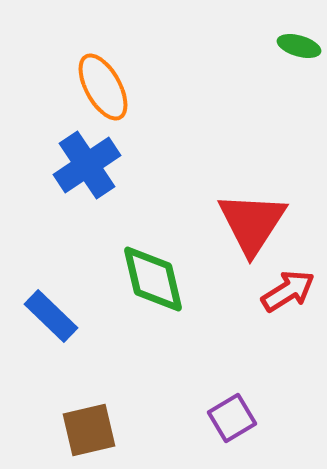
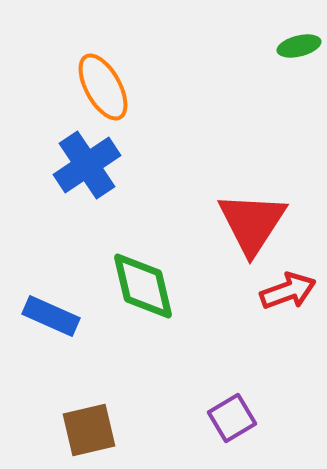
green ellipse: rotated 30 degrees counterclockwise
green diamond: moved 10 px left, 7 px down
red arrow: rotated 12 degrees clockwise
blue rectangle: rotated 20 degrees counterclockwise
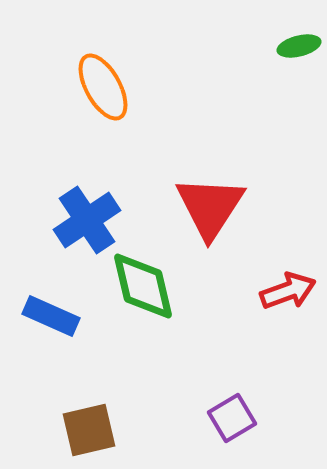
blue cross: moved 55 px down
red triangle: moved 42 px left, 16 px up
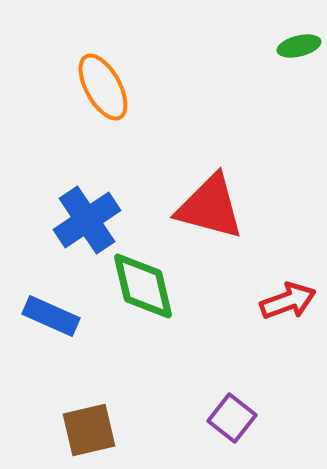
red triangle: rotated 48 degrees counterclockwise
red arrow: moved 10 px down
purple square: rotated 21 degrees counterclockwise
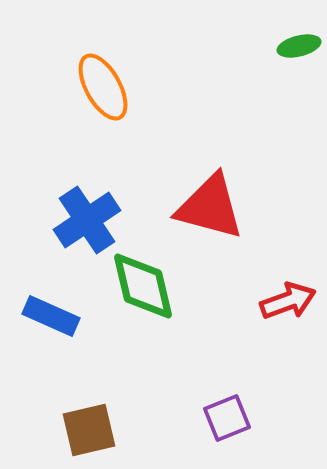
purple square: moved 5 px left; rotated 30 degrees clockwise
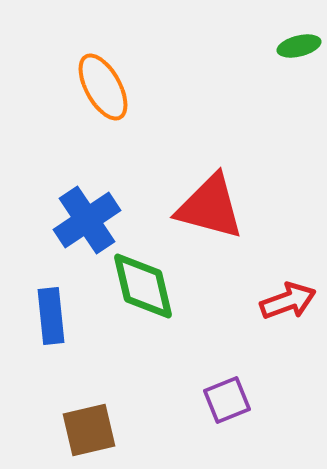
blue rectangle: rotated 60 degrees clockwise
purple square: moved 18 px up
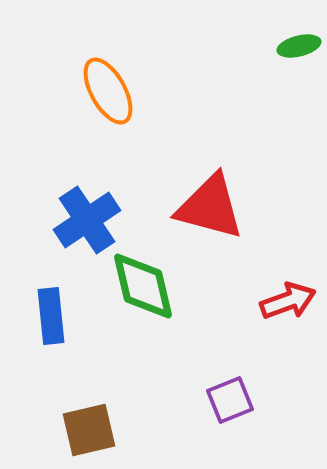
orange ellipse: moved 5 px right, 4 px down
purple square: moved 3 px right
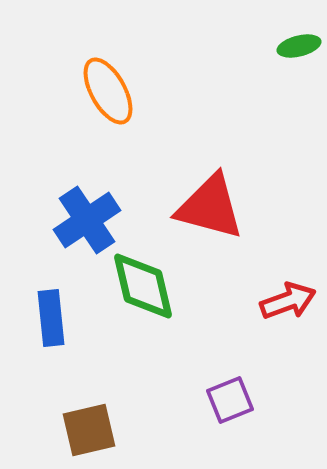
blue rectangle: moved 2 px down
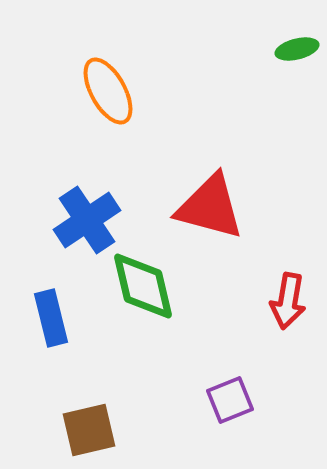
green ellipse: moved 2 px left, 3 px down
red arrow: rotated 120 degrees clockwise
blue rectangle: rotated 8 degrees counterclockwise
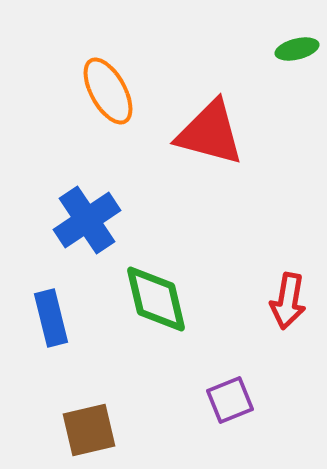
red triangle: moved 74 px up
green diamond: moved 13 px right, 13 px down
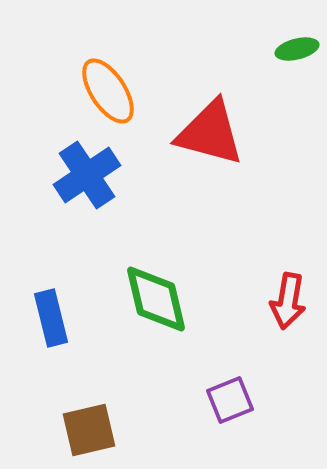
orange ellipse: rotated 4 degrees counterclockwise
blue cross: moved 45 px up
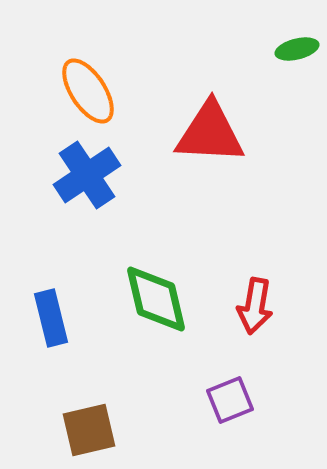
orange ellipse: moved 20 px left
red triangle: rotated 12 degrees counterclockwise
red arrow: moved 33 px left, 5 px down
